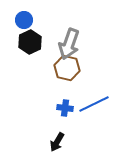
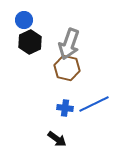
black arrow: moved 3 px up; rotated 84 degrees counterclockwise
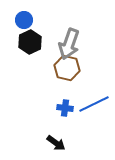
black arrow: moved 1 px left, 4 px down
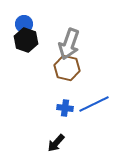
blue circle: moved 4 px down
black hexagon: moved 4 px left, 2 px up; rotated 15 degrees counterclockwise
black arrow: rotated 96 degrees clockwise
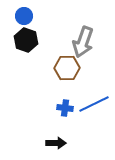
blue circle: moved 8 px up
gray arrow: moved 14 px right, 2 px up
brown hexagon: rotated 15 degrees counterclockwise
black arrow: rotated 132 degrees counterclockwise
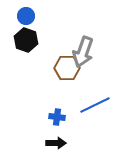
blue circle: moved 2 px right
gray arrow: moved 10 px down
blue line: moved 1 px right, 1 px down
blue cross: moved 8 px left, 9 px down
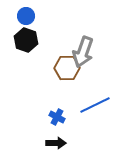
blue cross: rotated 21 degrees clockwise
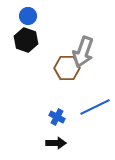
blue circle: moved 2 px right
blue line: moved 2 px down
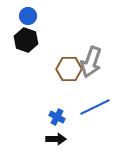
gray arrow: moved 8 px right, 10 px down
brown hexagon: moved 2 px right, 1 px down
black arrow: moved 4 px up
